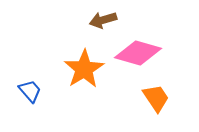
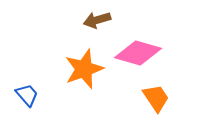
brown arrow: moved 6 px left
orange star: rotated 12 degrees clockwise
blue trapezoid: moved 3 px left, 4 px down
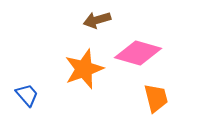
orange trapezoid: rotated 20 degrees clockwise
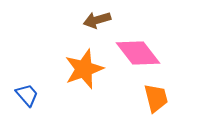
pink diamond: rotated 36 degrees clockwise
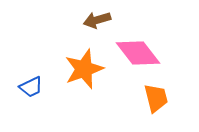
blue trapezoid: moved 4 px right, 8 px up; rotated 105 degrees clockwise
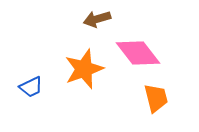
brown arrow: moved 1 px up
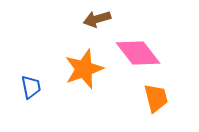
blue trapezoid: rotated 75 degrees counterclockwise
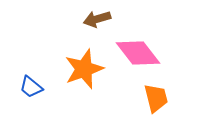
blue trapezoid: rotated 140 degrees clockwise
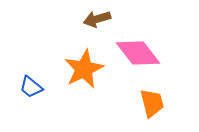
orange star: rotated 6 degrees counterclockwise
orange trapezoid: moved 4 px left, 5 px down
